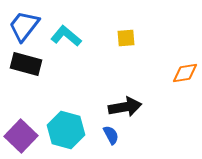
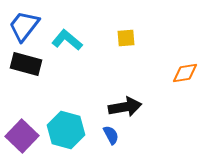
cyan L-shape: moved 1 px right, 4 px down
purple square: moved 1 px right
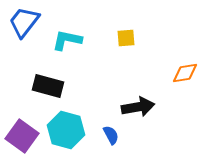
blue trapezoid: moved 4 px up
cyan L-shape: rotated 28 degrees counterclockwise
black rectangle: moved 22 px right, 22 px down
black arrow: moved 13 px right
purple square: rotated 8 degrees counterclockwise
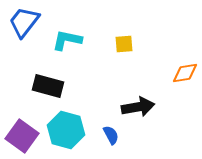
yellow square: moved 2 px left, 6 px down
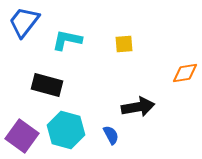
black rectangle: moved 1 px left, 1 px up
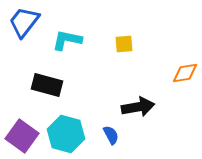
cyan hexagon: moved 4 px down
